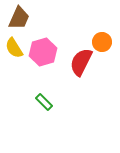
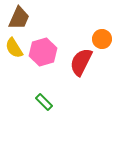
orange circle: moved 3 px up
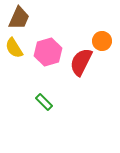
orange circle: moved 2 px down
pink hexagon: moved 5 px right
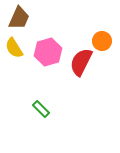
green rectangle: moved 3 px left, 7 px down
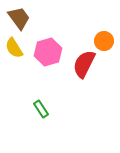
brown trapezoid: rotated 60 degrees counterclockwise
orange circle: moved 2 px right
red semicircle: moved 3 px right, 2 px down
green rectangle: rotated 12 degrees clockwise
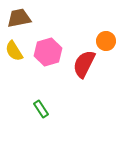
brown trapezoid: rotated 65 degrees counterclockwise
orange circle: moved 2 px right
yellow semicircle: moved 3 px down
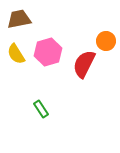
brown trapezoid: moved 1 px down
yellow semicircle: moved 2 px right, 3 px down
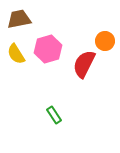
orange circle: moved 1 px left
pink hexagon: moved 3 px up
green rectangle: moved 13 px right, 6 px down
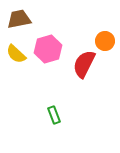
yellow semicircle: rotated 15 degrees counterclockwise
green rectangle: rotated 12 degrees clockwise
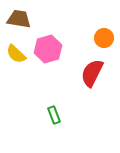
brown trapezoid: rotated 20 degrees clockwise
orange circle: moved 1 px left, 3 px up
red semicircle: moved 8 px right, 9 px down
